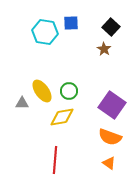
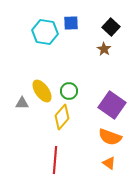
yellow diamond: rotated 40 degrees counterclockwise
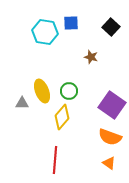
brown star: moved 13 px left, 8 px down; rotated 16 degrees counterclockwise
yellow ellipse: rotated 15 degrees clockwise
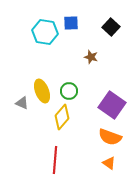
gray triangle: rotated 24 degrees clockwise
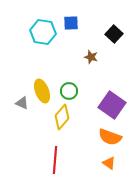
black square: moved 3 px right, 7 px down
cyan hexagon: moved 2 px left
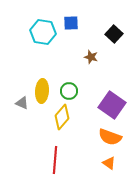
yellow ellipse: rotated 25 degrees clockwise
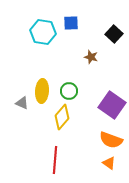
orange semicircle: moved 1 px right, 3 px down
